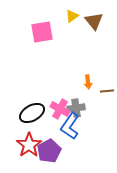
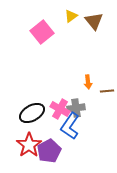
yellow triangle: moved 1 px left
pink square: rotated 30 degrees counterclockwise
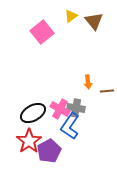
gray cross: rotated 18 degrees clockwise
black ellipse: moved 1 px right
red star: moved 4 px up
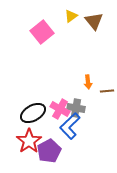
blue L-shape: rotated 12 degrees clockwise
